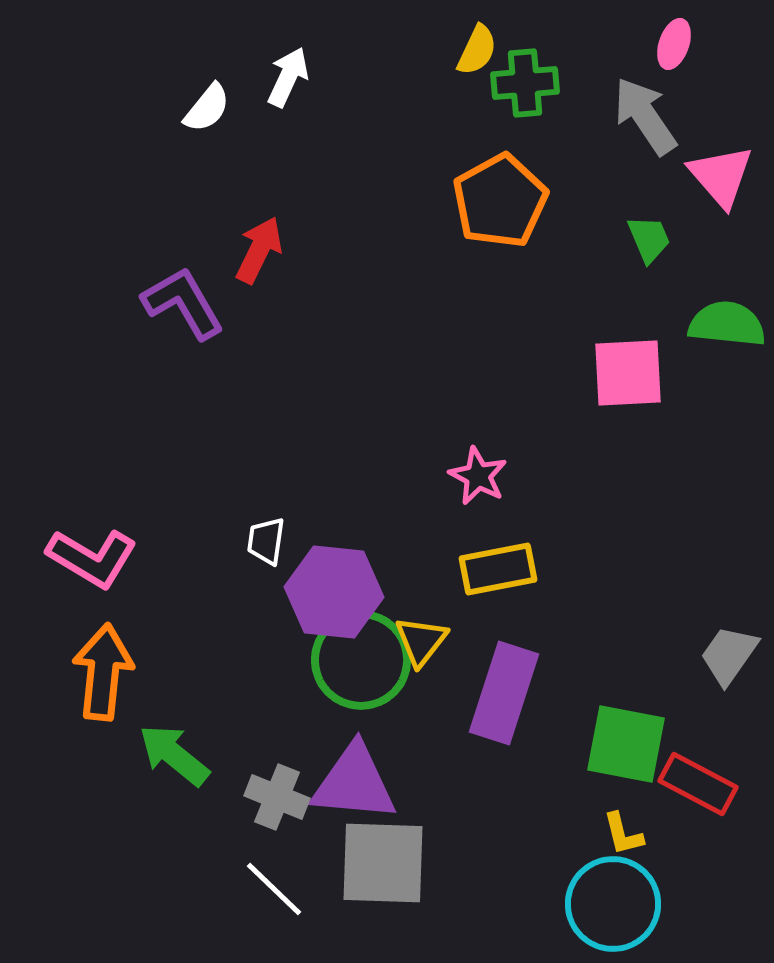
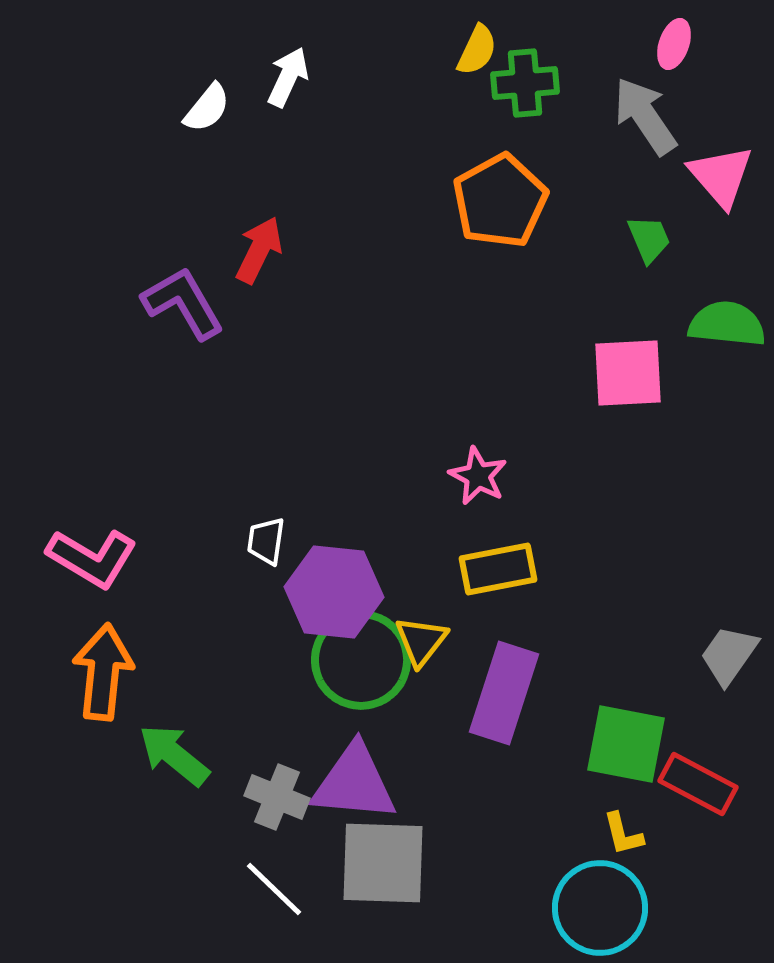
cyan circle: moved 13 px left, 4 px down
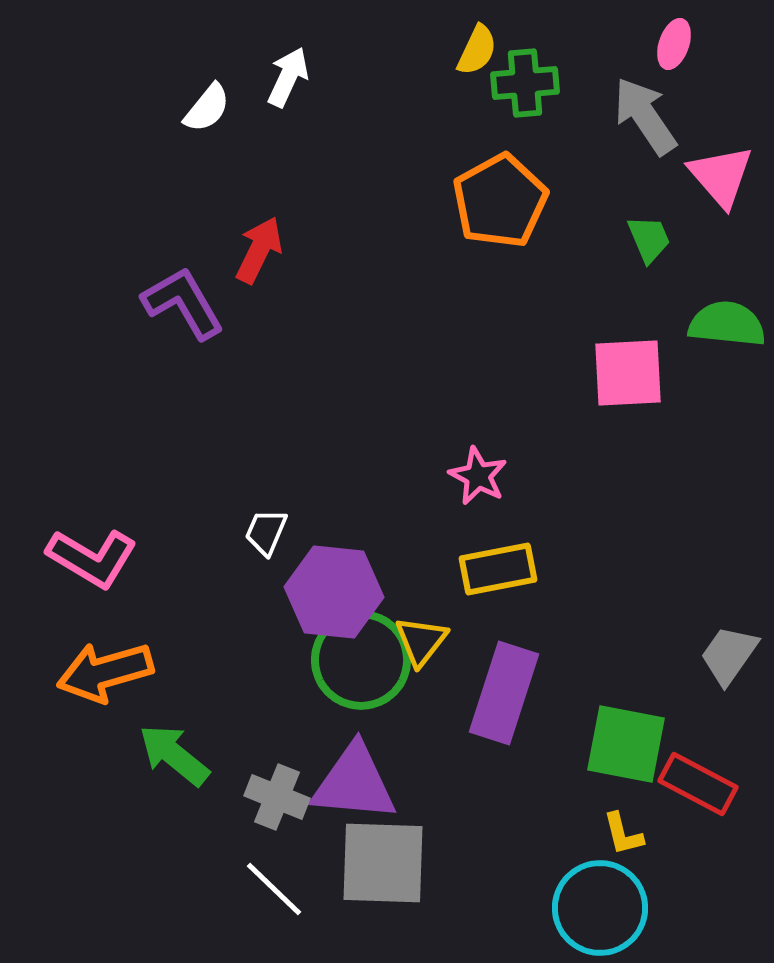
white trapezoid: moved 9 px up; rotated 15 degrees clockwise
orange arrow: moved 2 px right; rotated 112 degrees counterclockwise
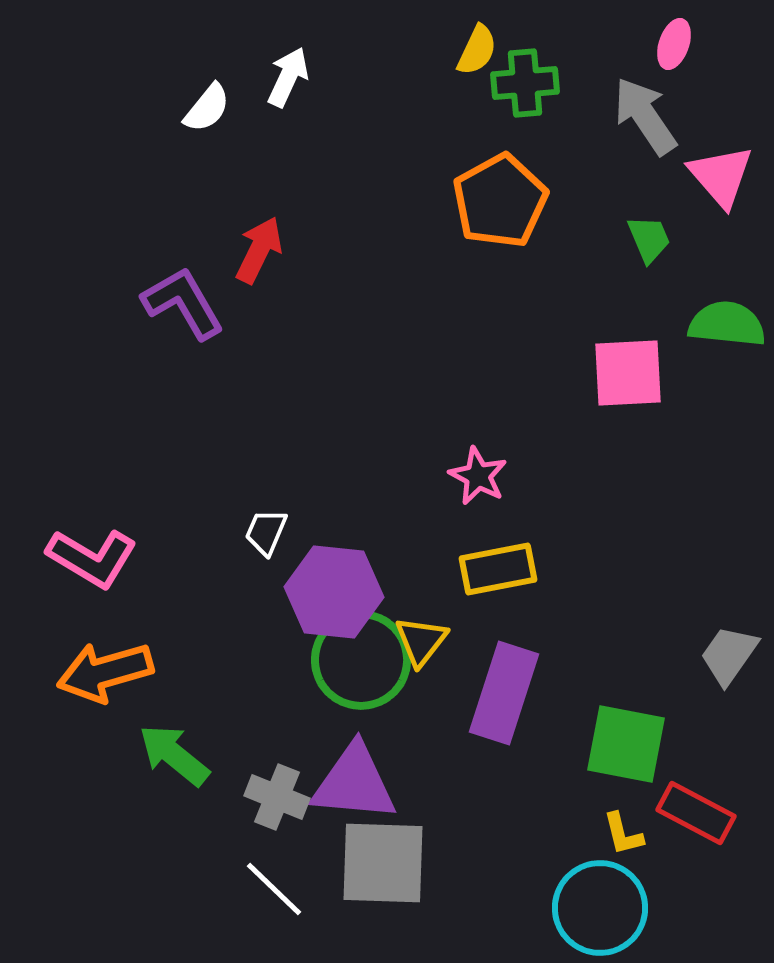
red rectangle: moved 2 px left, 29 px down
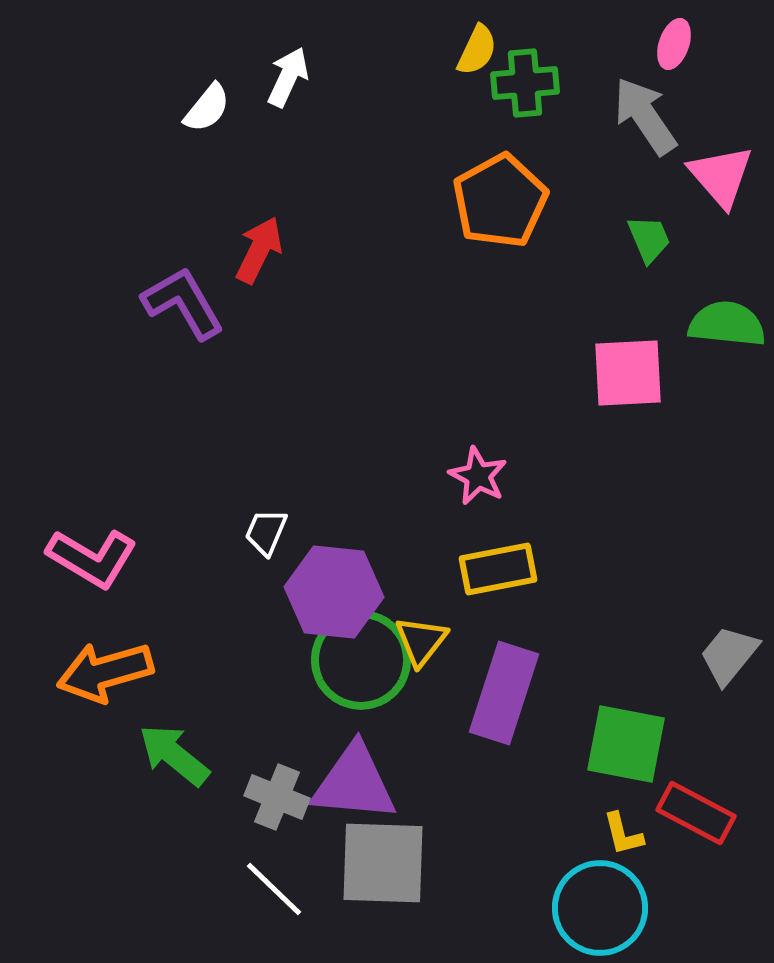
gray trapezoid: rotated 4 degrees clockwise
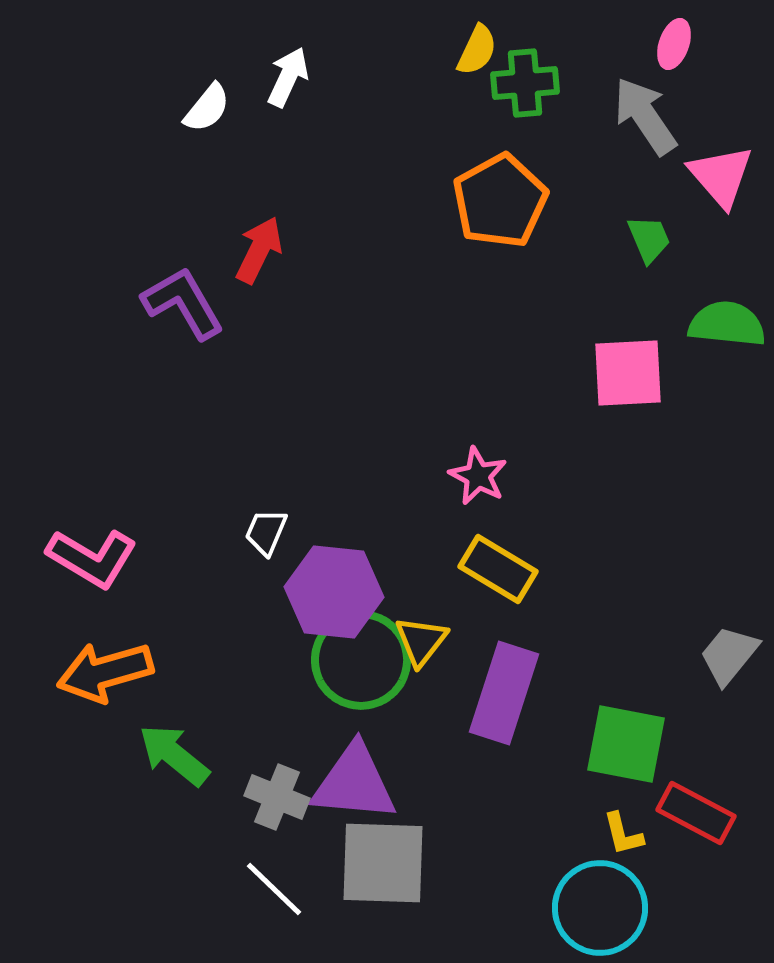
yellow rectangle: rotated 42 degrees clockwise
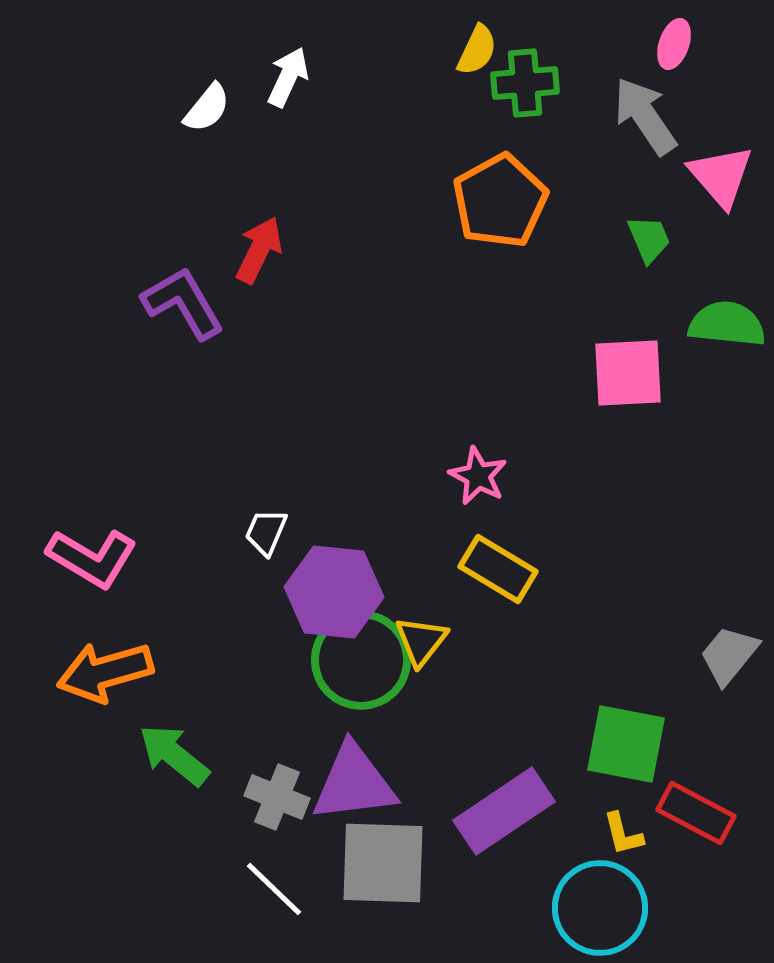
purple rectangle: moved 118 px down; rotated 38 degrees clockwise
purple triangle: rotated 12 degrees counterclockwise
